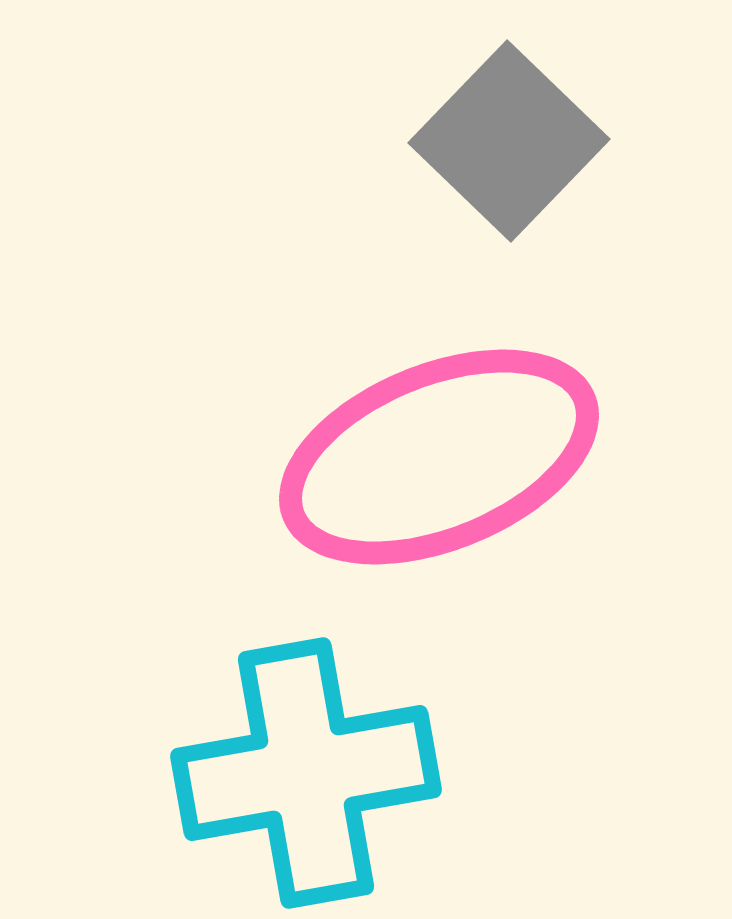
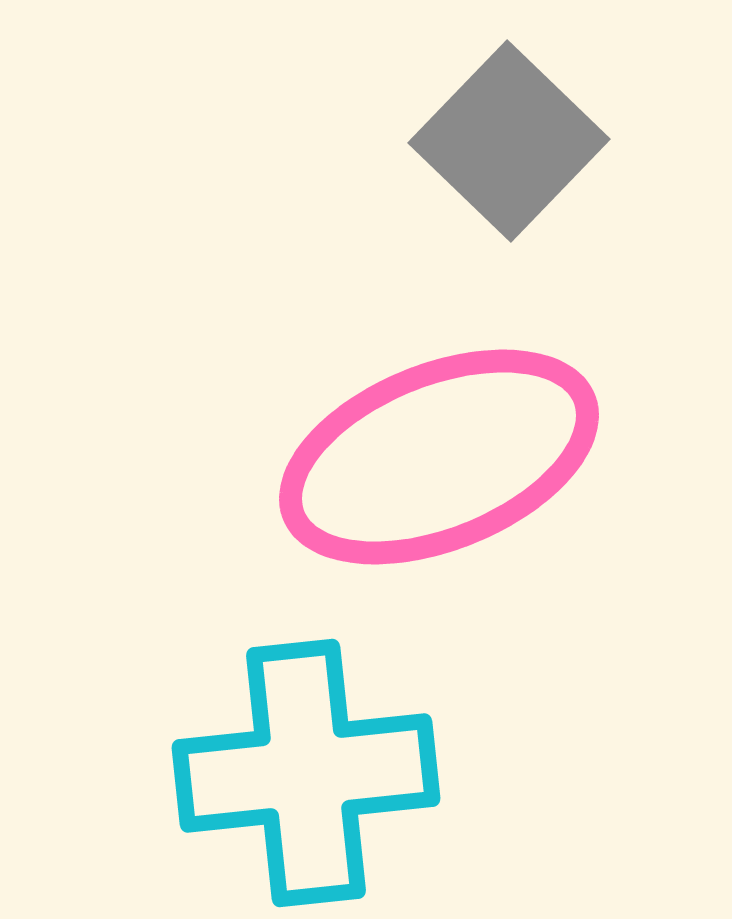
cyan cross: rotated 4 degrees clockwise
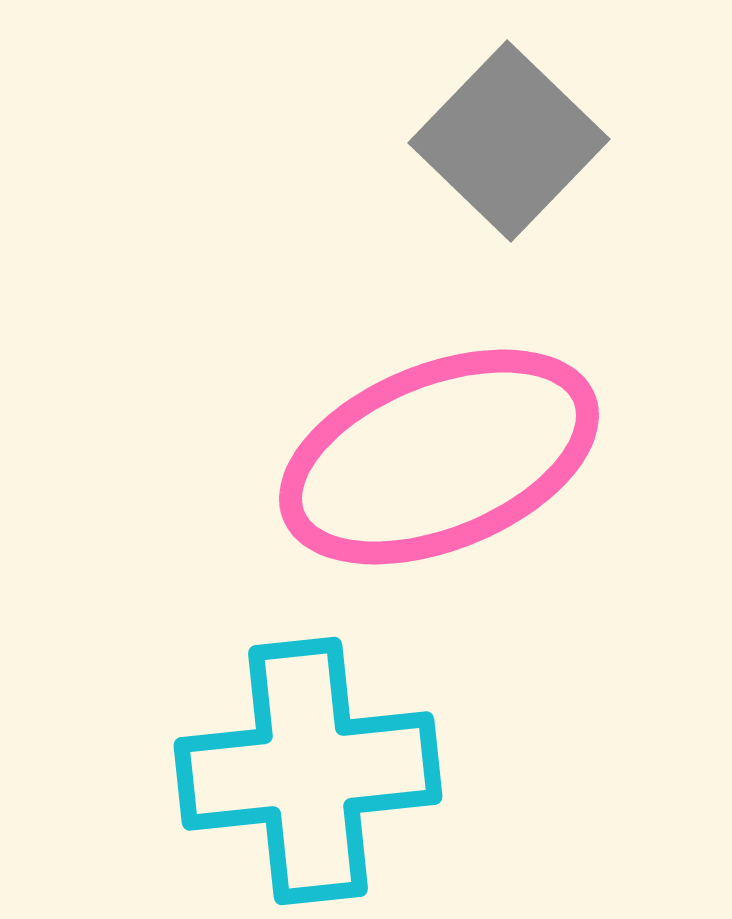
cyan cross: moved 2 px right, 2 px up
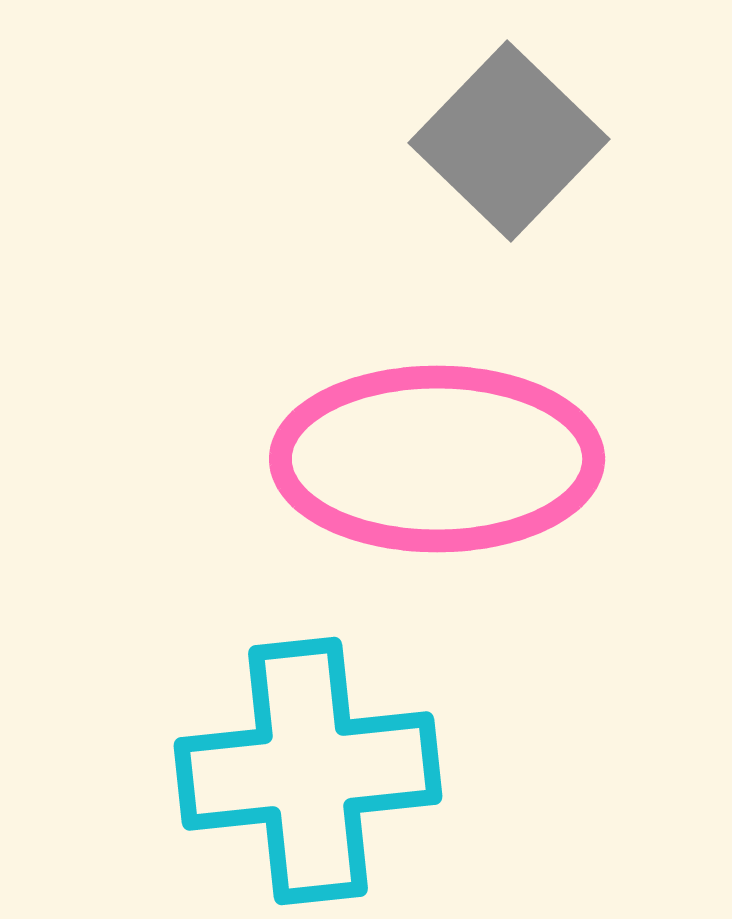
pink ellipse: moved 2 px left, 2 px down; rotated 22 degrees clockwise
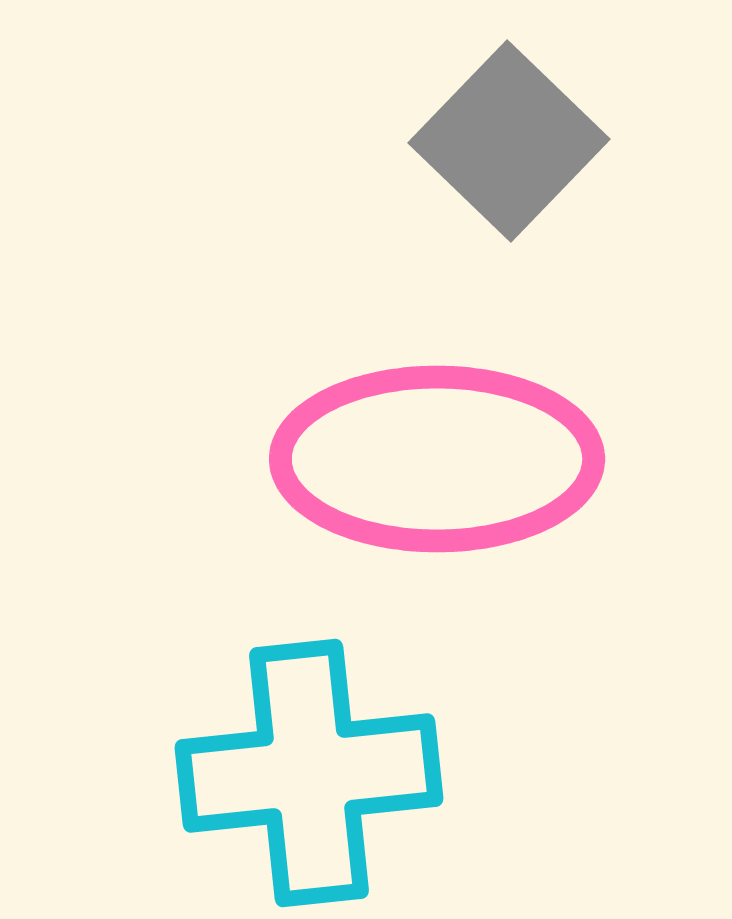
cyan cross: moved 1 px right, 2 px down
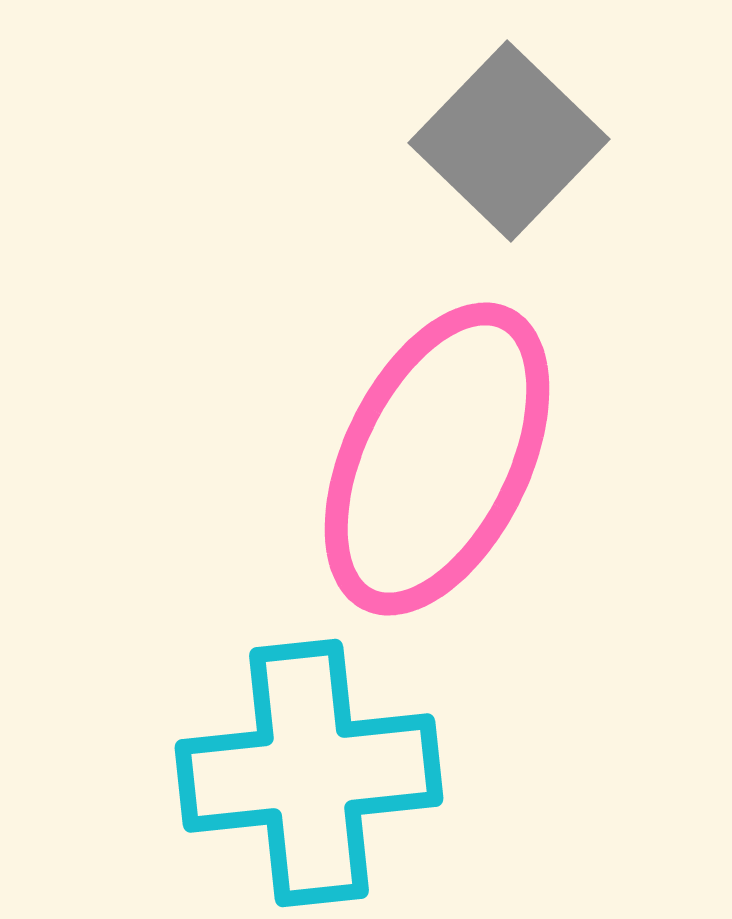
pink ellipse: rotated 64 degrees counterclockwise
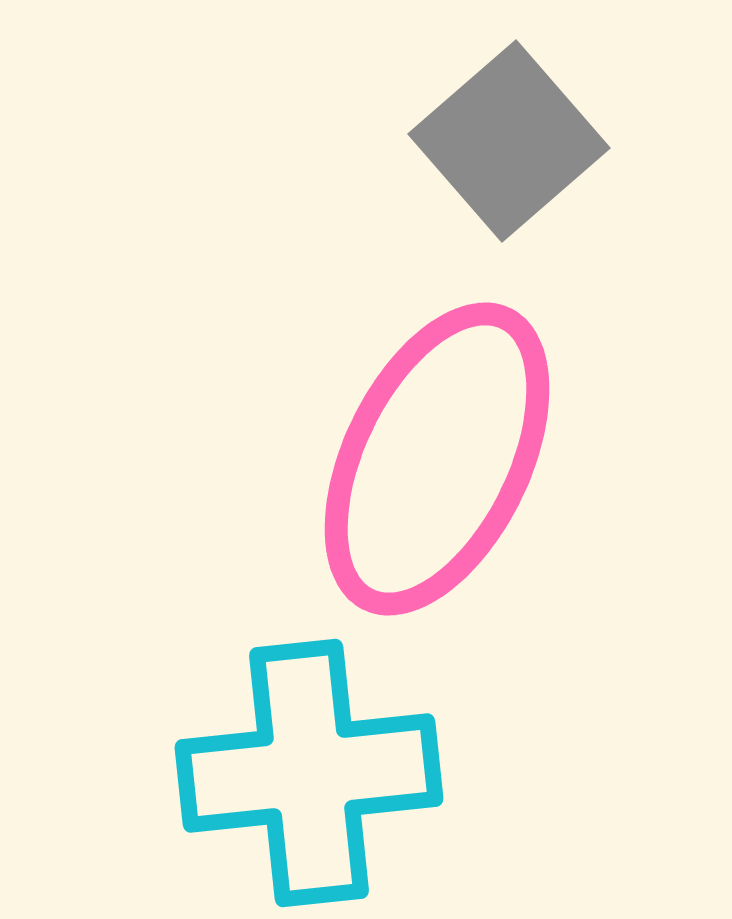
gray square: rotated 5 degrees clockwise
